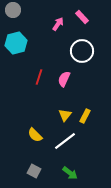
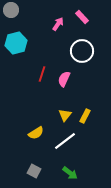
gray circle: moved 2 px left
red line: moved 3 px right, 3 px up
yellow semicircle: moved 1 px right, 2 px up; rotated 77 degrees counterclockwise
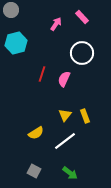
pink arrow: moved 2 px left
white circle: moved 2 px down
yellow rectangle: rotated 48 degrees counterclockwise
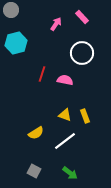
pink semicircle: moved 1 px right, 1 px down; rotated 77 degrees clockwise
yellow triangle: rotated 48 degrees counterclockwise
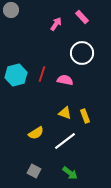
cyan hexagon: moved 32 px down
yellow triangle: moved 2 px up
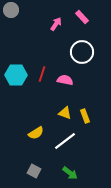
white circle: moved 1 px up
cyan hexagon: rotated 15 degrees clockwise
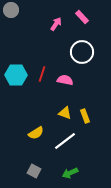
green arrow: rotated 119 degrees clockwise
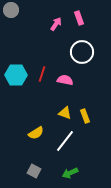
pink rectangle: moved 3 px left, 1 px down; rotated 24 degrees clockwise
white line: rotated 15 degrees counterclockwise
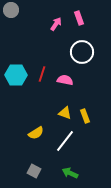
green arrow: rotated 49 degrees clockwise
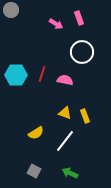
pink arrow: rotated 88 degrees clockwise
